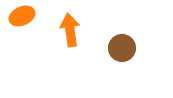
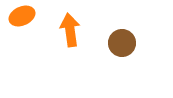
brown circle: moved 5 px up
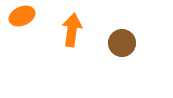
orange arrow: moved 2 px right; rotated 16 degrees clockwise
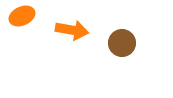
orange arrow: rotated 92 degrees clockwise
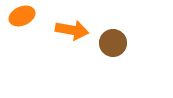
brown circle: moved 9 px left
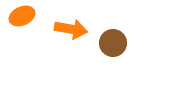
orange arrow: moved 1 px left, 1 px up
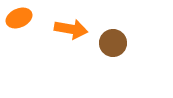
orange ellipse: moved 3 px left, 2 px down
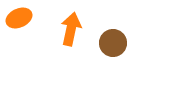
orange arrow: rotated 88 degrees counterclockwise
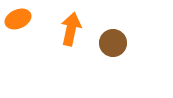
orange ellipse: moved 1 px left, 1 px down
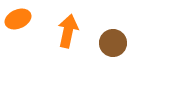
orange arrow: moved 3 px left, 2 px down
